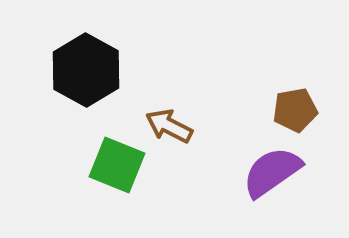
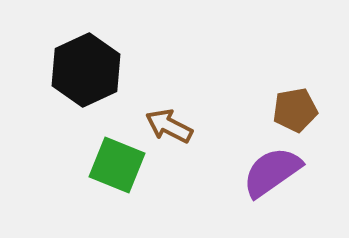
black hexagon: rotated 6 degrees clockwise
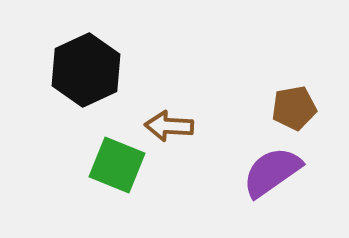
brown pentagon: moved 1 px left, 2 px up
brown arrow: rotated 24 degrees counterclockwise
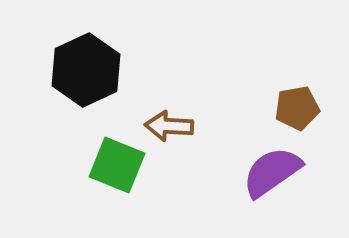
brown pentagon: moved 3 px right
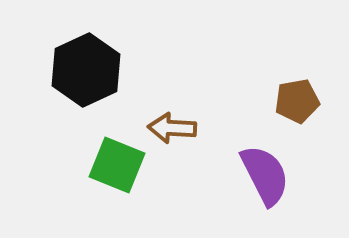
brown pentagon: moved 7 px up
brown arrow: moved 3 px right, 2 px down
purple semicircle: moved 7 px left, 3 px down; rotated 98 degrees clockwise
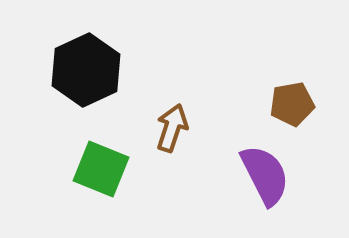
brown pentagon: moved 5 px left, 3 px down
brown arrow: rotated 105 degrees clockwise
green square: moved 16 px left, 4 px down
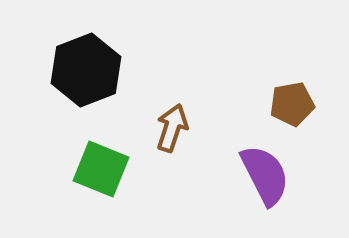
black hexagon: rotated 4 degrees clockwise
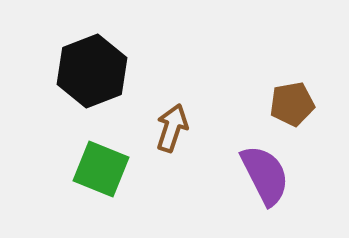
black hexagon: moved 6 px right, 1 px down
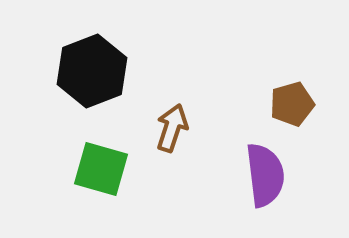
brown pentagon: rotated 6 degrees counterclockwise
green square: rotated 6 degrees counterclockwise
purple semicircle: rotated 20 degrees clockwise
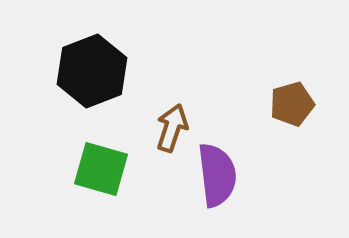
purple semicircle: moved 48 px left
